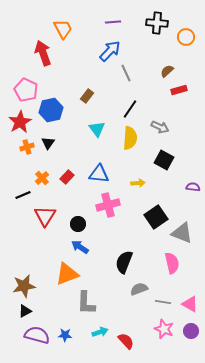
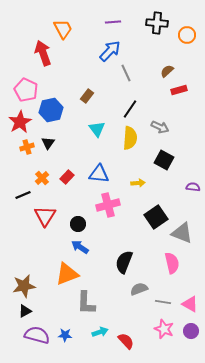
orange circle at (186, 37): moved 1 px right, 2 px up
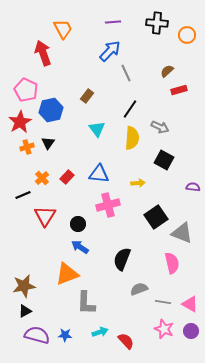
yellow semicircle at (130, 138): moved 2 px right
black semicircle at (124, 262): moved 2 px left, 3 px up
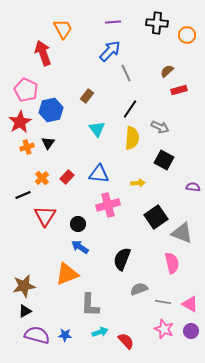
gray L-shape at (86, 303): moved 4 px right, 2 px down
